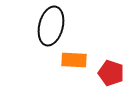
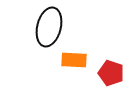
black ellipse: moved 2 px left, 1 px down
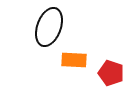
black ellipse: rotated 6 degrees clockwise
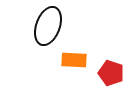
black ellipse: moved 1 px left, 1 px up
